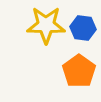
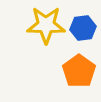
blue hexagon: rotated 15 degrees counterclockwise
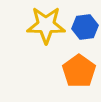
blue hexagon: moved 2 px right, 1 px up
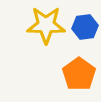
orange pentagon: moved 3 px down
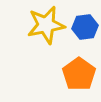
yellow star: rotated 12 degrees counterclockwise
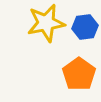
yellow star: moved 2 px up
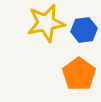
blue hexagon: moved 1 px left, 3 px down
